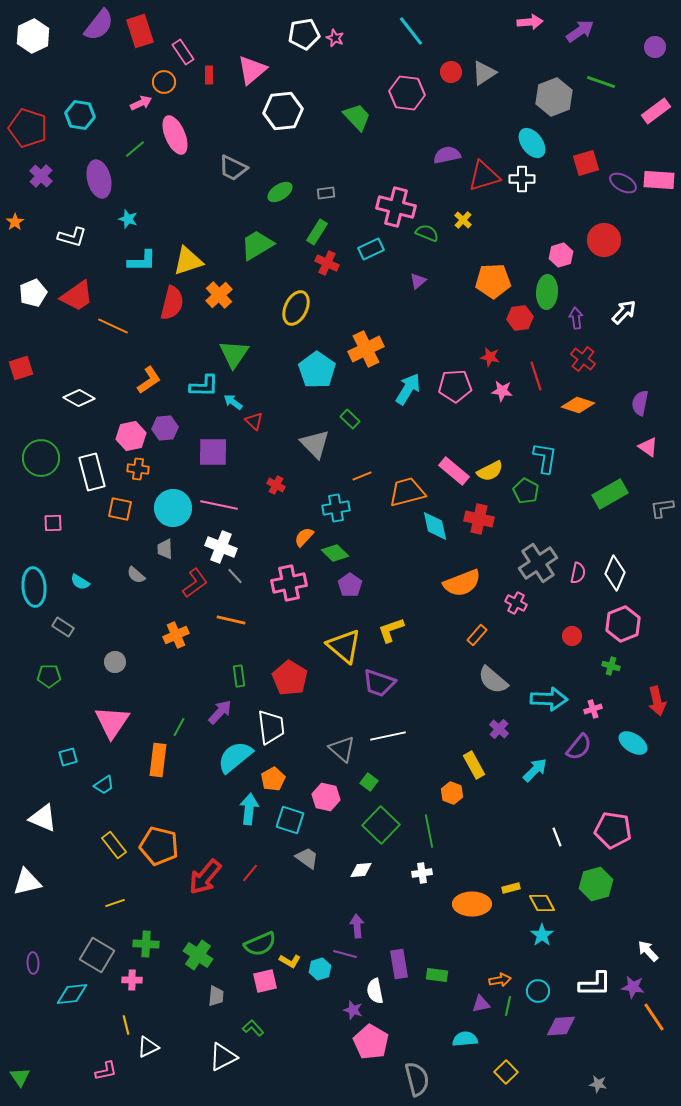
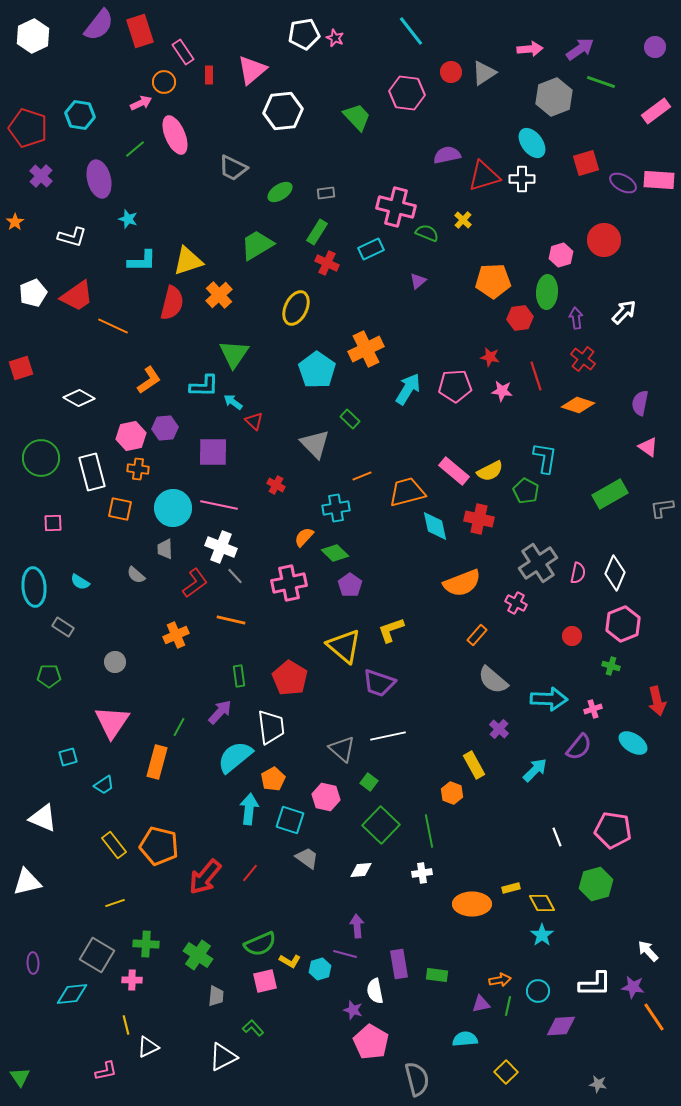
pink arrow at (530, 22): moved 27 px down
purple arrow at (580, 31): moved 18 px down
orange rectangle at (158, 760): moved 1 px left, 2 px down; rotated 8 degrees clockwise
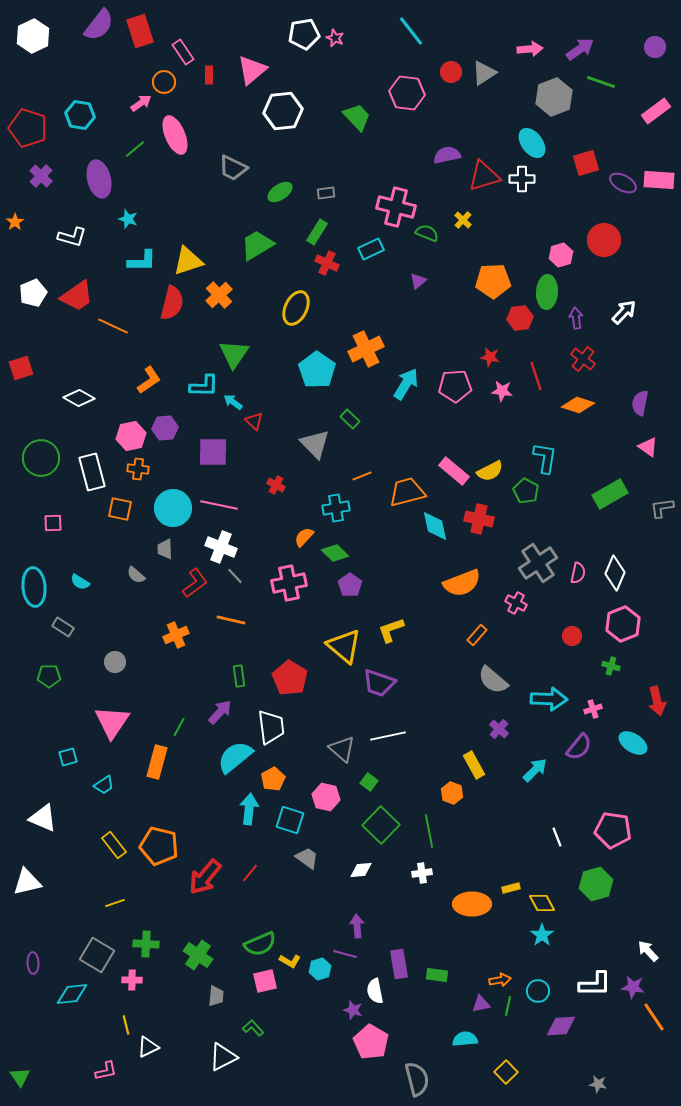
pink arrow at (141, 103): rotated 10 degrees counterclockwise
cyan arrow at (408, 389): moved 2 px left, 5 px up
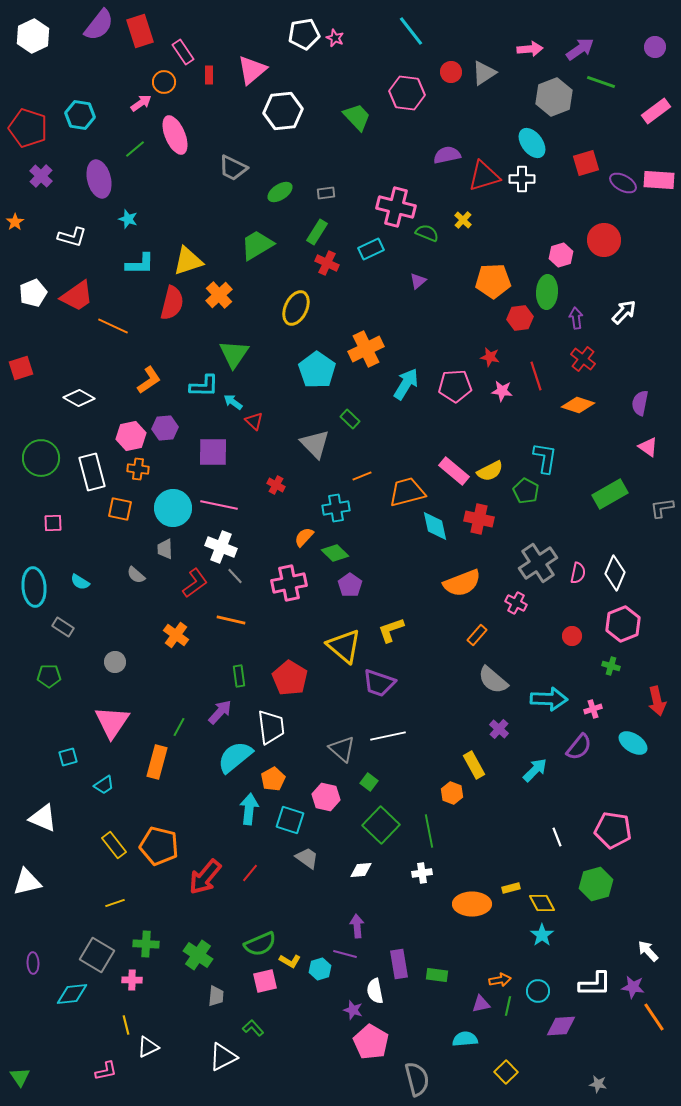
cyan L-shape at (142, 261): moved 2 px left, 3 px down
orange cross at (176, 635): rotated 30 degrees counterclockwise
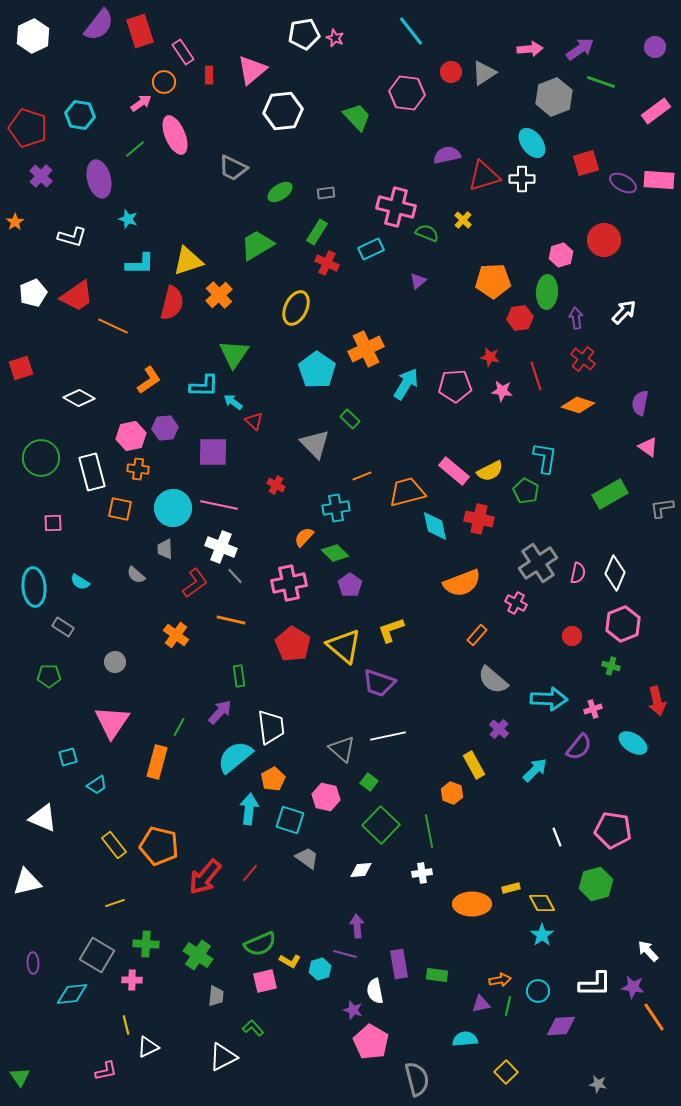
red pentagon at (290, 678): moved 3 px right, 34 px up
cyan trapezoid at (104, 785): moved 7 px left
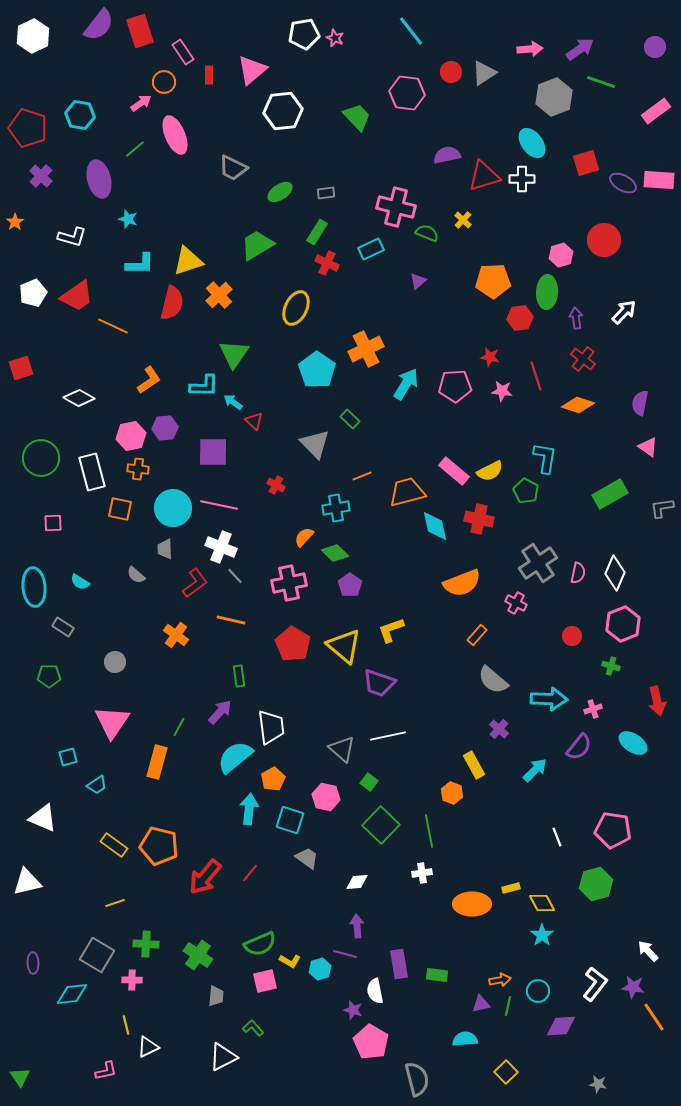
yellow rectangle at (114, 845): rotated 16 degrees counterclockwise
white diamond at (361, 870): moved 4 px left, 12 px down
white L-shape at (595, 984): rotated 52 degrees counterclockwise
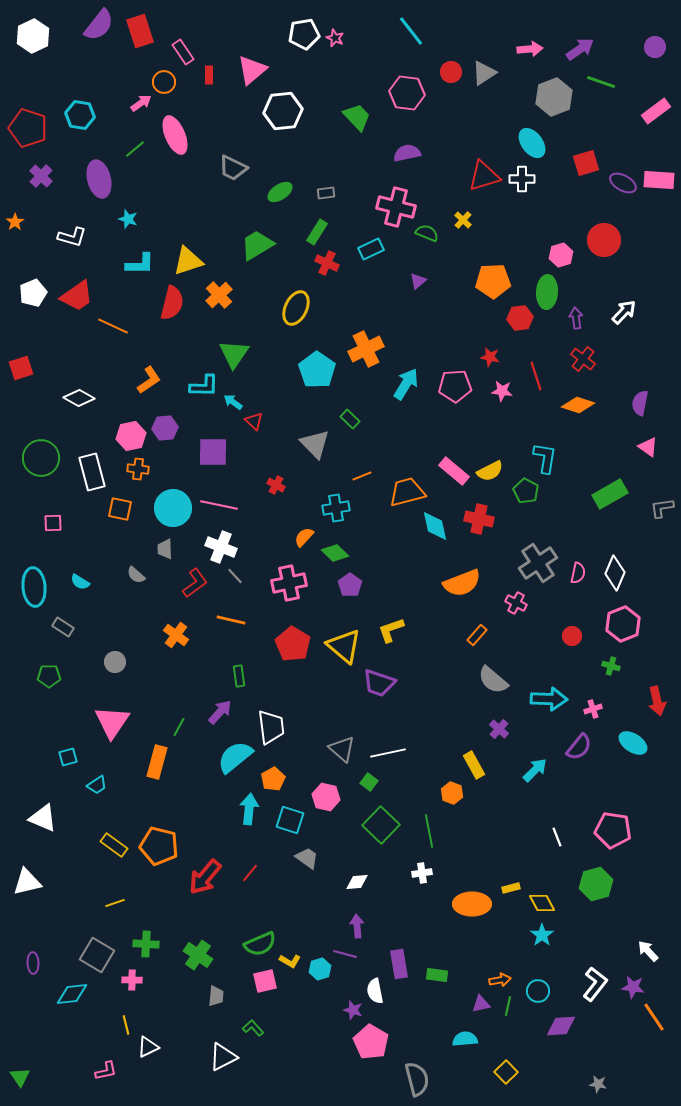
purple semicircle at (447, 155): moved 40 px left, 2 px up
white line at (388, 736): moved 17 px down
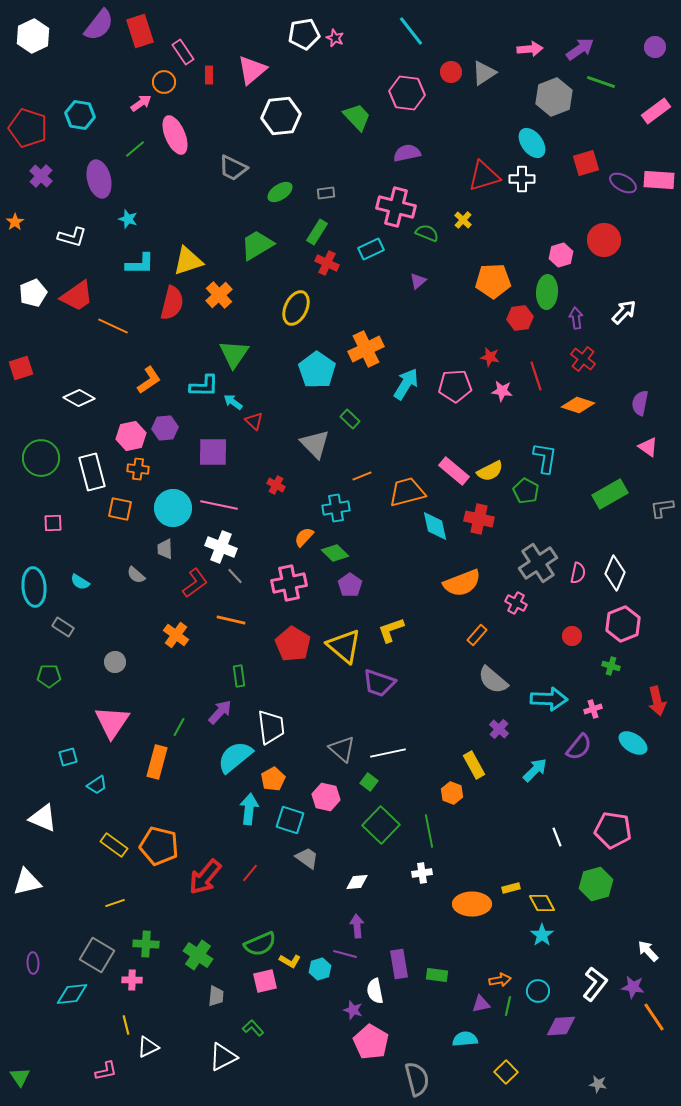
white hexagon at (283, 111): moved 2 px left, 5 px down
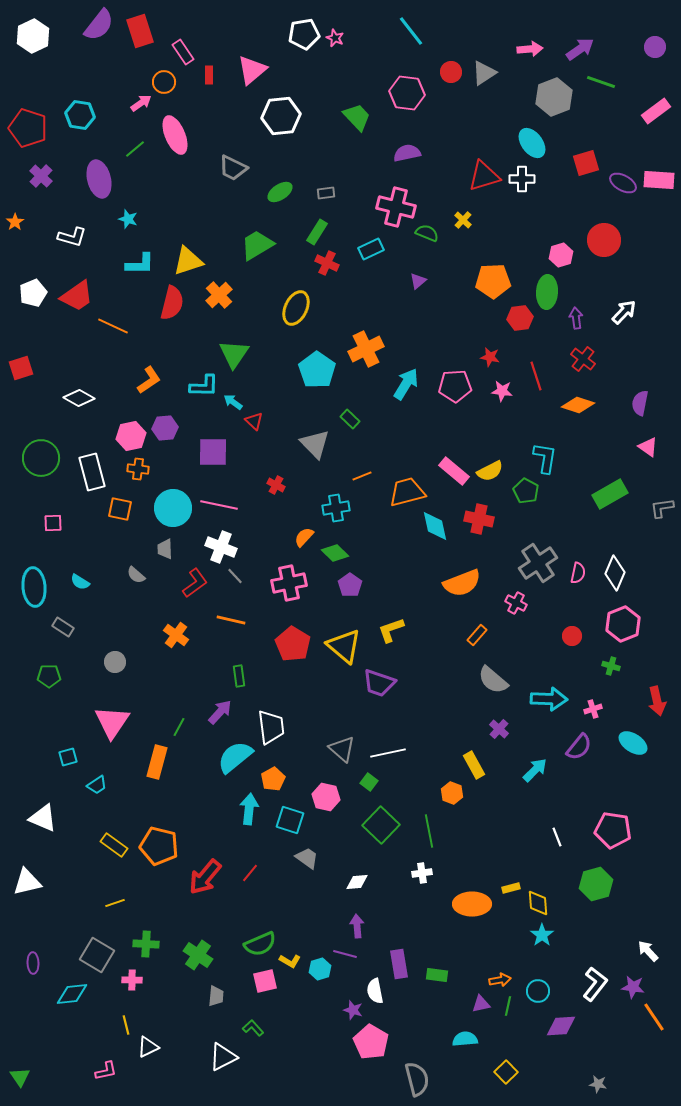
yellow diamond at (542, 903): moved 4 px left; rotated 24 degrees clockwise
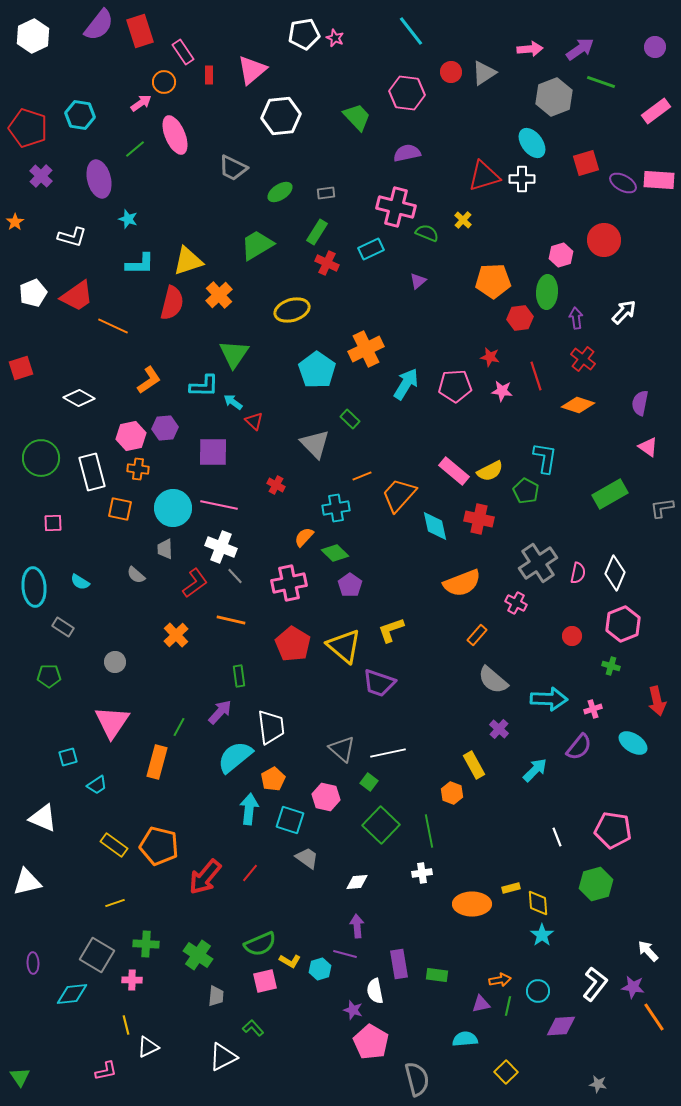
yellow ellipse at (296, 308): moved 4 px left, 2 px down; rotated 48 degrees clockwise
orange trapezoid at (407, 492): moved 8 px left, 3 px down; rotated 33 degrees counterclockwise
orange cross at (176, 635): rotated 10 degrees clockwise
